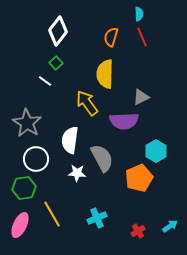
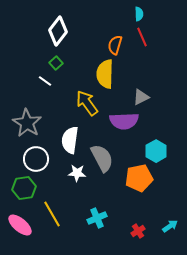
orange semicircle: moved 4 px right, 8 px down
orange pentagon: rotated 12 degrees clockwise
pink ellipse: rotated 75 degrees counterclockwise
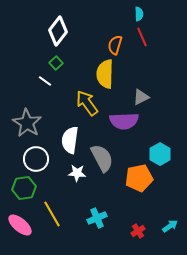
cyan hexagon: moved 4 px right, 3 px down
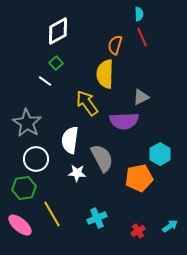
white diamond: rotated 24 degrees clockwise
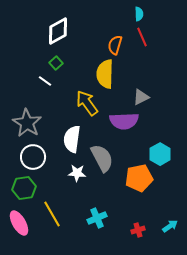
white semicircle: moved 2 px right, 1 px up
white circle: moved 3 px left, 2 px up
pink ellipse: moved 1 px left, 2 px up; rotated 20 degrees clockwise
red cross: moved 1 px up; rotated 16 degrees clockwise
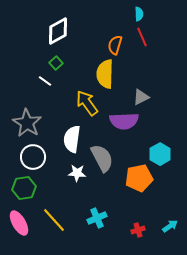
yellow line: moved 2 px right, 6 px down; rotated 12 degrees counterclockwise
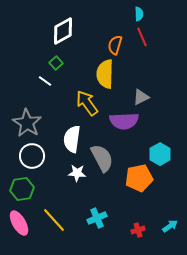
white diamond: moved 5 px right
white circle: moved 1 px left, 1 px up
green hexagon: moved 2 px left, 1 px down
